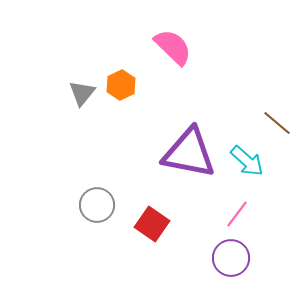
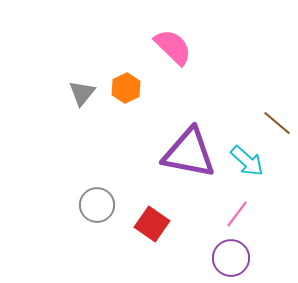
orange hexagon: moved 5 px right, 3 px down
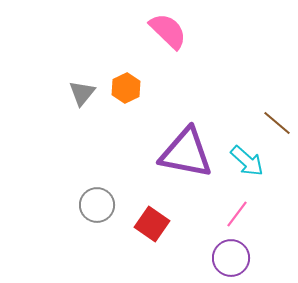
pink semicircle: moved 5 px left, 16 px up
purple triangle: moved 3 px left
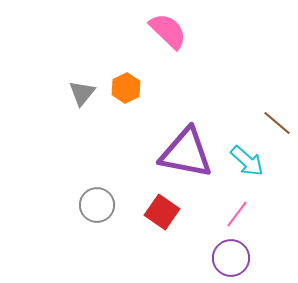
red square: moved 10 px right, 12 px up
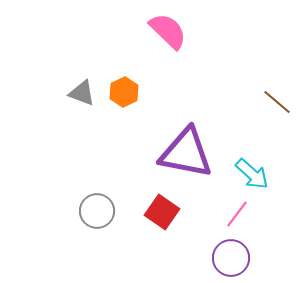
orange hexagon: moved 2 px left, 4 px down
gray triangle: rotated 48 degrees counterclockwise
brown line: moved 21 px up
cyan arrow: moved 5 px right, 13 px down
gray circle: moved 6 px down
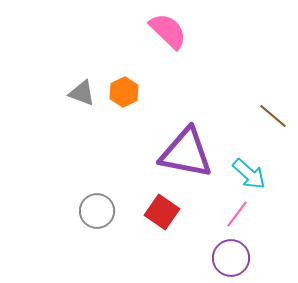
brown line: moved 4 px left, 14 px down
cyan arrow: moved 3 px left
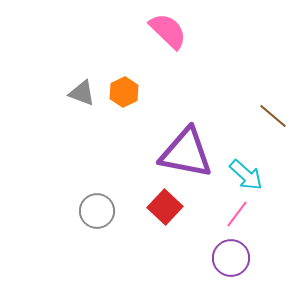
cyan arrow: moved 3 px left, 1 px down
red square: moved 3 px right, 5 px up; rotated 8 degrees clockwise
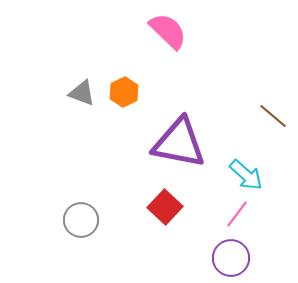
purple triangle: moved 7 px left, 10 px up
gray circle: moved 16 px left, 9 px down
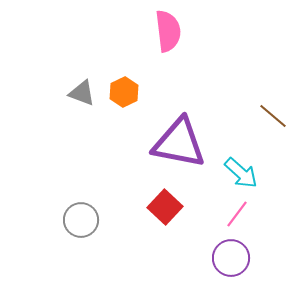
pink semicircle: rotated 39 degrees clockwise
cyan arrow: moved 5 px left, 2 px up
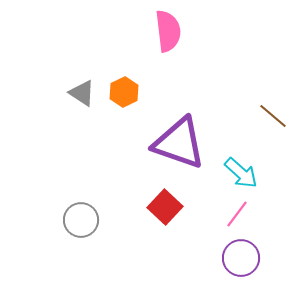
gray triangle: rotated 12 degrees clockwise
purple triangle: rotated 8 degrees clockwise
purple circle: moved 10 px right
